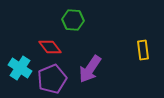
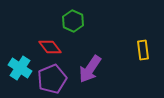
green hexagon: moved 1 px down; rotated 20 degrees clockwise
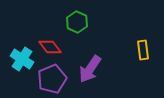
green hexagon: moved 4 px right, 1 px down
cyan cross: moved 2 px right, 9 px up
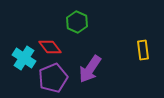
cyan cross: moved 2 px right, 1 px up
purple pentagon: moved 1 px right, 1 px up
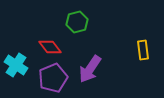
green hexagon: rotated 20 degrees clockwise
cyan cross: moved 8 px left, 7 px down
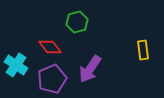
purple pentagon: moved 1 px left, 1 px down
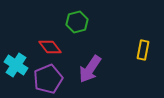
yellow rectangle: rotated 18 degrees clockwise
purple pentagon: moved 4 px left
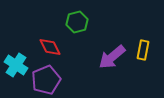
red diamond: rotated 10 degrees clockwise
purple arrow: moved 22 px right, 12 px up; rotated 16 degrees clockwise
purple pentagon: moved 2 px left, 1 px down
